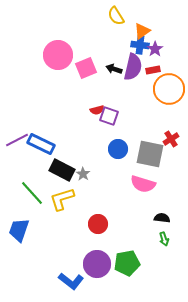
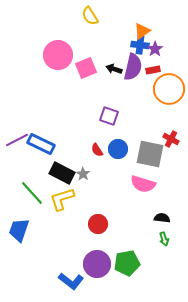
yellow semicircle: moved 26 px left
red semicircle: moved 40 px down; rotated 72 degrees clockwise
red cross: rotated 28 degrees counterclockwise
black rectangle: moved 3 px down
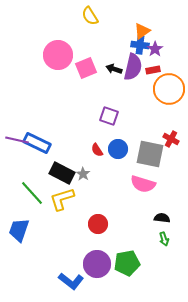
purple line: rotated 40 degrees clockwise
blue rectangle: moved 4 px left, 1 px up
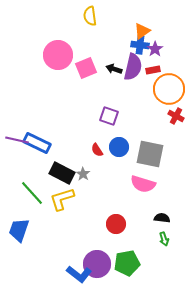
yellow semicircle: rotated 24 degrees clockwise
red cross: moved 5 px right, 23 px up
blue circle: moved 1 px right, 2 px up
red circle: moved 18 px right
blue L-shape: moved 8 px right, 7 px up
